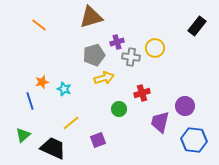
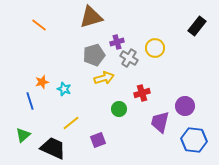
gray cross: moved 2 px left, 1 px down; rotated 24 degrees clockwise
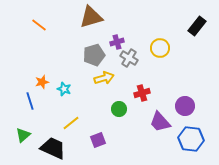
yellow circle: moved 5 px right
purple trapezoid: rotated 55 degrees counterclockwise
blue hexagon: moved 3 px left, 1 px up
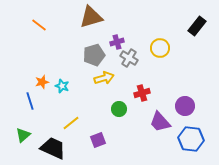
cyan star: moved 2 px left, 3 px up
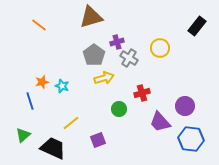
gray pentagon: rotated 20 degrees counterclockwise
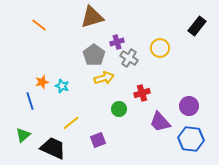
brown triangle: moved 1 px right
purple circle: moved 4 px right
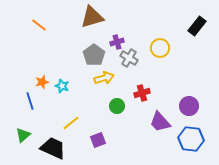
green circle: moved 2 px left, 3 px up
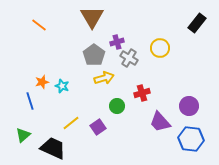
brown triangle: rotated 45 degrees counterclockwise
black rectangle: moved 3 px up
purple square: moved 13 px up; rotated 14 degrees counterclockwise
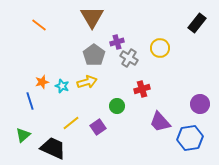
yellow arrow: moved 17 px left, 4 px down
red cross: moved 4 px up
purple circle: moved 11 px right, 2 px up
blue hexagon: moved 1 px left, 1 px up; rotated 15 degrees counterclockwise
